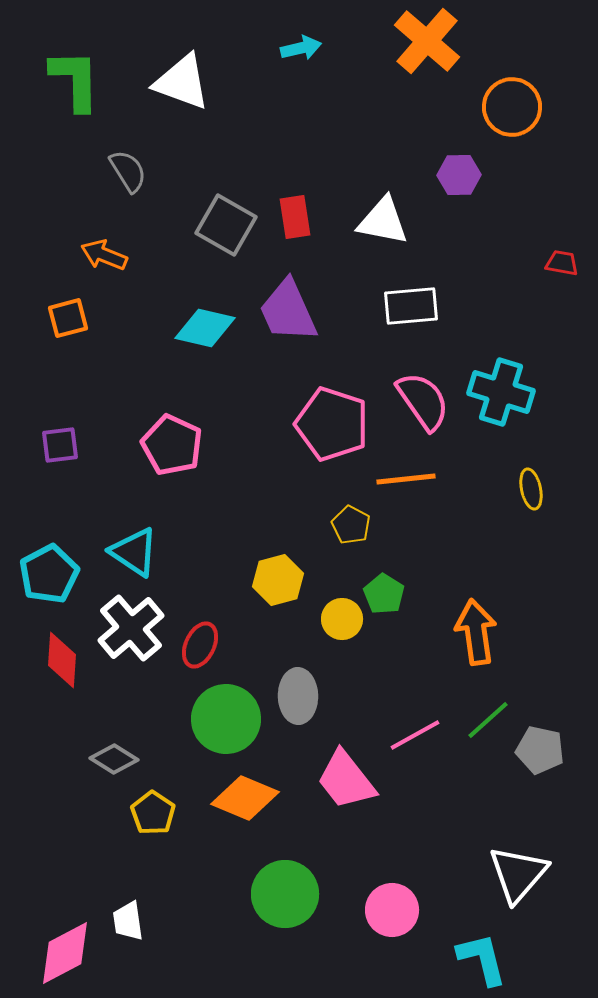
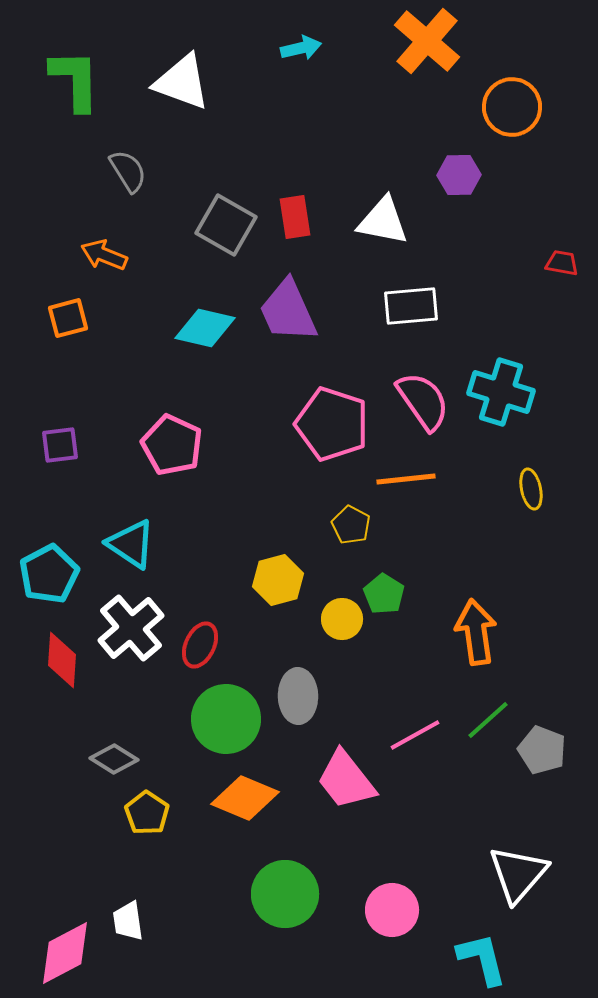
cyan triangle at (134, 552): moved 3 px left, 8 px up
gray pentagon at (540, 750): moved 2 px right; rotated 9 degrees clockwise
yellow pentagon at (153, 813): moved 6 px left
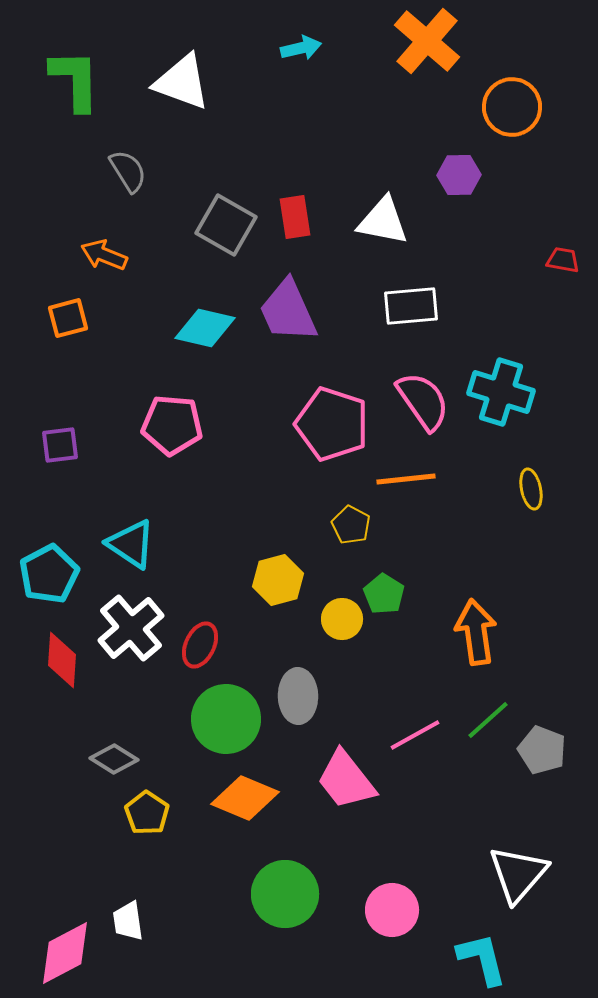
red trapezoid at (562, 263): moved 1 px right, 3 px up
pink pentagon at (172, 445): moved 20 px up; rotated 20 degrees counterclockwise
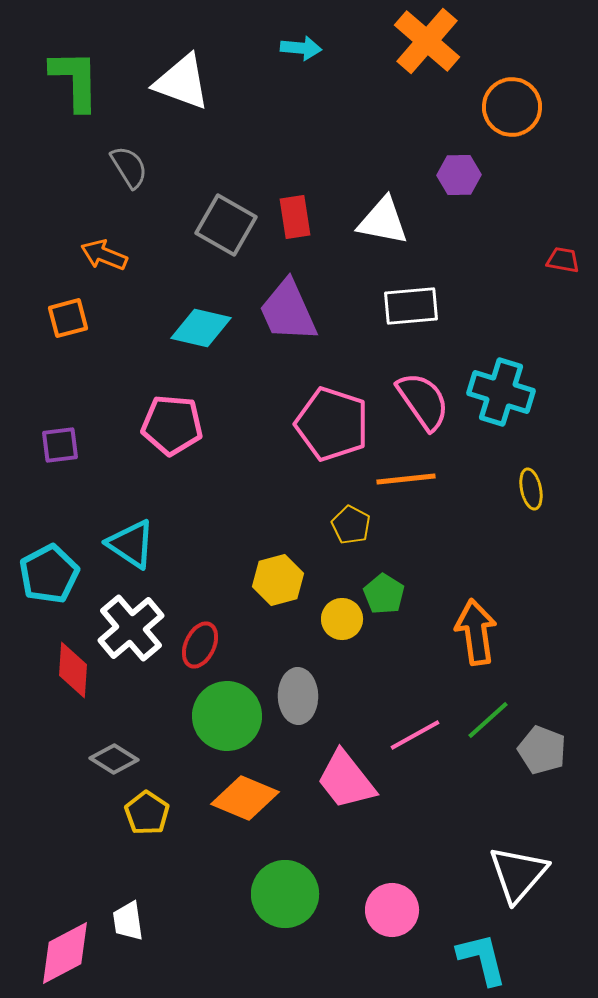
cyan arrow at (301, 48): rotated 18 degrees clockwise
gray semicircle at (128, 171): moved 1 px right, 4 px up
cyan diamond at (205, 328): moved 4 px left
red diamond at (62, 660): moved 11 px right, 10 px down
green circle at (226, 719): moved 1 px right, 3 px up
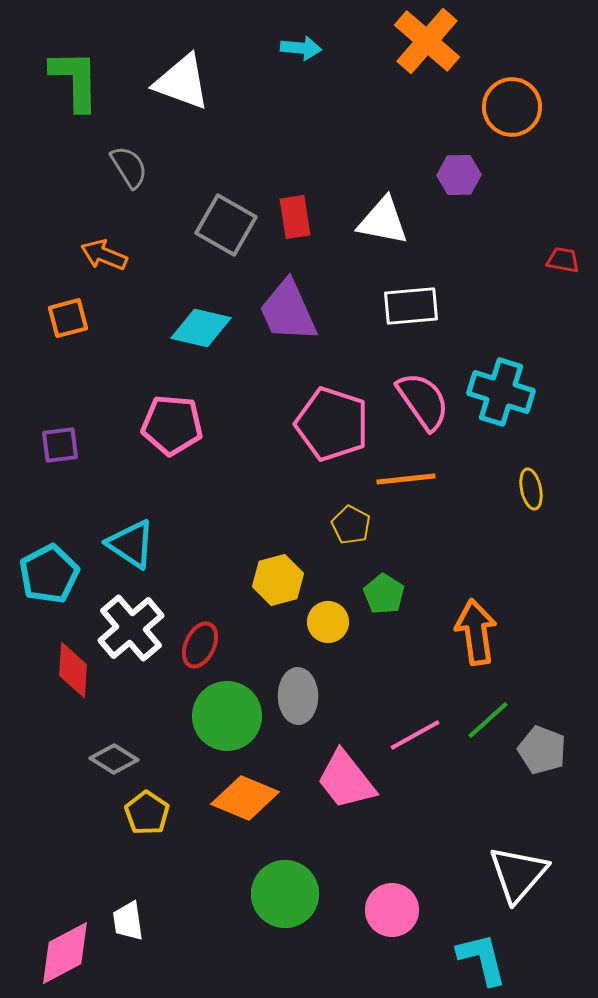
yellow circle at (342, 619): moved 14 px left, 3 px down
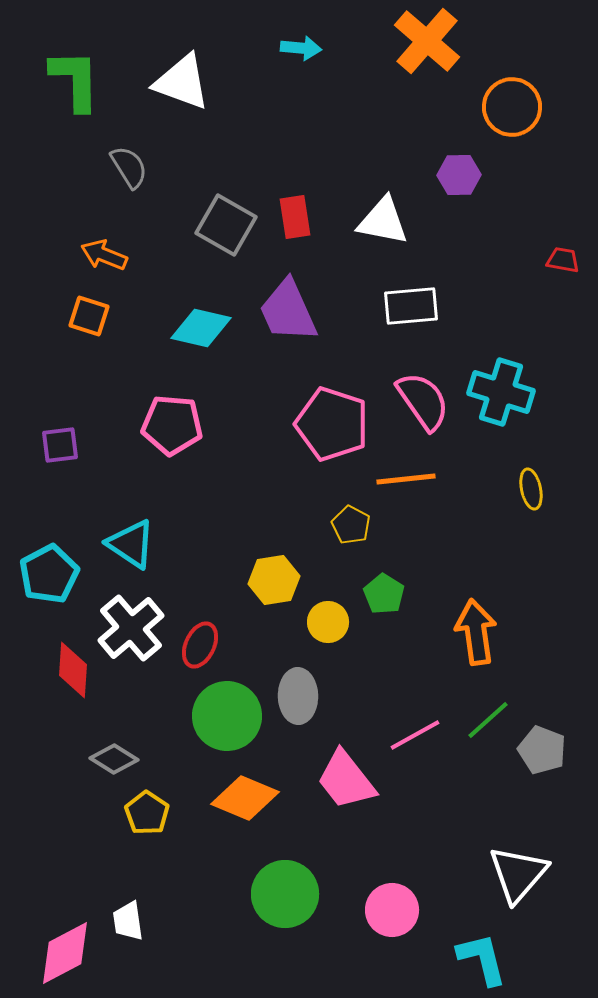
orange square at (68, 318): moved 21 px right, 2 px up; rotated 33 degrees clockwise
yellow hexagon at (278, 580): moved 4 px left; rotated 6 degrees clockwise
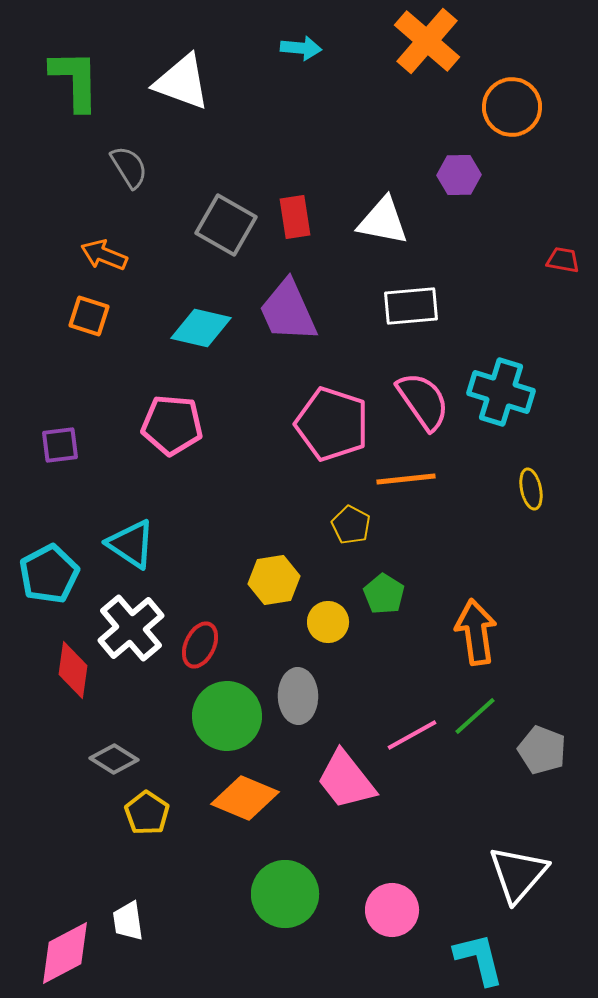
red diamond at (73, 670): rotated 4 degrees clockwise
green line at (488, 720): moved 13 px left, 4 px up
pink line at (415, 735): moved 3 px left
cyan L-shape at (482, 959): moved 3 px left
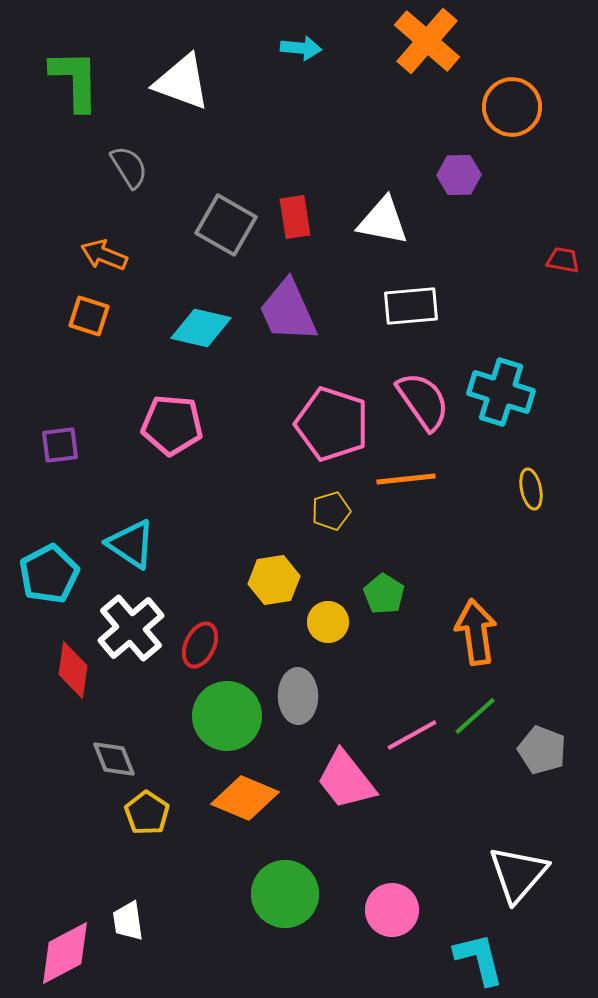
yellow pentagon at (351, 525): moved 20 px left, 14 px up; rotated 27 degrees clockwise
gray diamond at (114, 759): rotated 36 degrees clockwise
